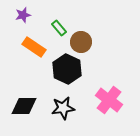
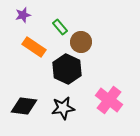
green rectangle: moved 1 px right, 1 px up
black diamond: rotated 8 degrees clockwise
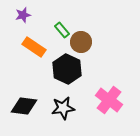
green rectangle: moved 2 px right, 3 px down
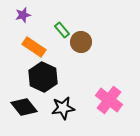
black hexagon: moved 24 px left, 8 px down
black diamond: moved 1 px down; rotated 44 degrees clockwise
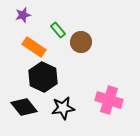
green rectangle: moved 4 px left
pink cross: rotated 20 degrees counterclockwise
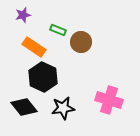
green rectangle: rotated 28 degrees counterclockwise
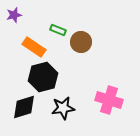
purple star: moved 9 px left
black hexagon: rotated 20 degrees clockwise
black diamond: rotated 68 degrees counterclockwise
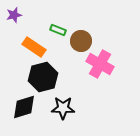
brown circle: moved 1 px up
pink cross: moved 9 px left, 36 px up; rotated 12 degrees clockwise
black star: rotated 10 degrees clockwise
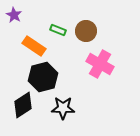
purple star: rotated 28 degrees counterclockwise
brown circle: moved 5 px right, 10 px up
orange rectangle: moved 1 px up
black diamond: moved 1 px left, 2 px up; rotated 16 degrees counterclockwise
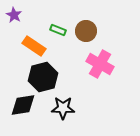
black diamond: rotated 24 degrees clockwise
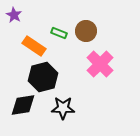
green rectangle: moved 1 px right, 3 px down
pink cross: rotated 16 degrees clockwise
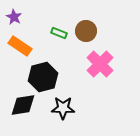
purple star: moved 2 px down
orange rectangle: moved 14 px left
